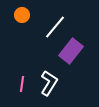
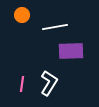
white line: rotated 40 degrees clockwise
purple rectangle: rotated 50 degrees clockwise
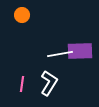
white line: moved 5 px right, 27 px down
purple rectangle: moved 9 px right
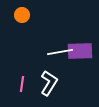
white line: moved 2 px up
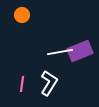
purple rectangle: rotated 20 degrees counterclockwise
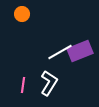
orange circle: moved 1 px up
white line: rotated 20 degrees counterclockwise
pink line: moved 1 px right, 1 px down
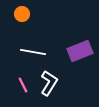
white line: moved 27 px left; rotated 40 degrees clockwise
pink line: rotated 35 degrees counterclockwise
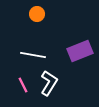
orange circle: moved 15 px right
white line: moved 3 px down
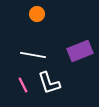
white L-shape: rotated 130 degrees clockwise
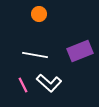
orange circle: moved 2 px right
white line: moved 2 px right
white L-shape: rotated 30 degrees counterclockwise
